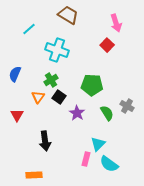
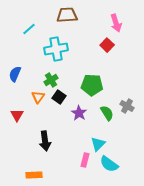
brown trapezoid: moved 1 px left; rotated 35 degrees counterclockwise
cyan cross: moved 1 px left, 1 px up; rotated 30 degrees counterclockwise
purple star: moved 2 px right
pink rectangle: moved 1 px left, 1 px down
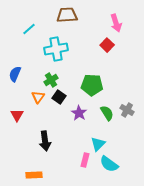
gray cross: moved 4 px down
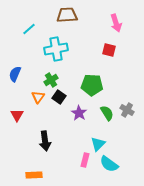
red square: moved 2 px right, 5 px down; rotated 32 degrees counterclockwise
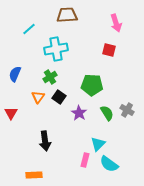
green cross: moved 1 px left, 3 px up
red triangle: moved 6 px left, 2 px up
